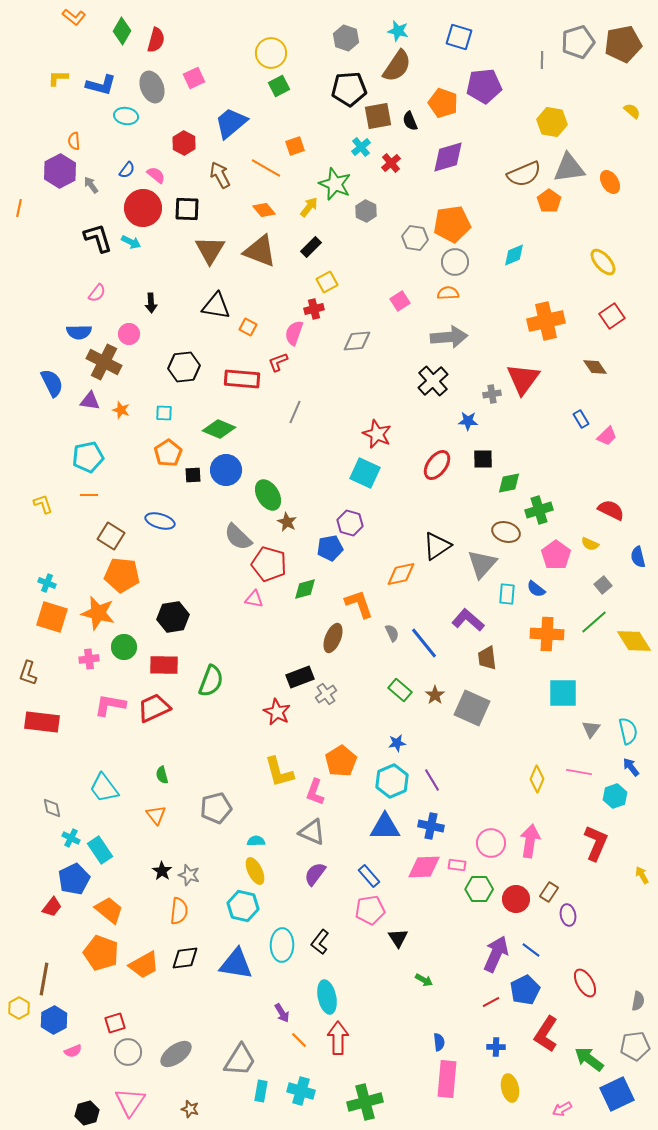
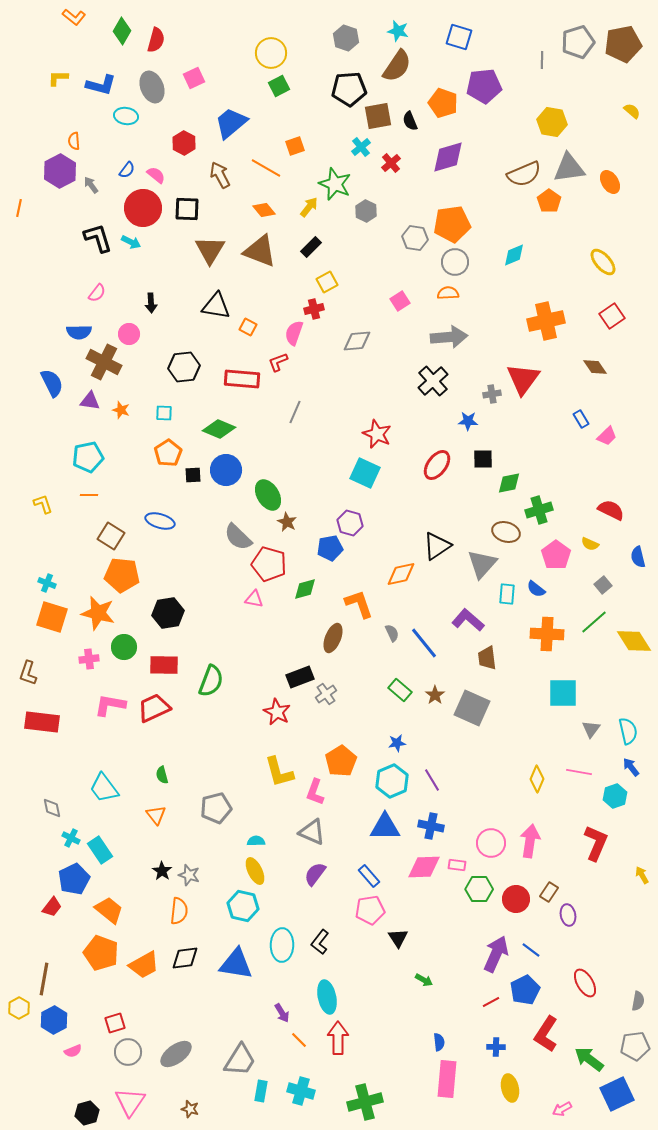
black hexagon at (173, 617): moved 5 px left, 4 px up
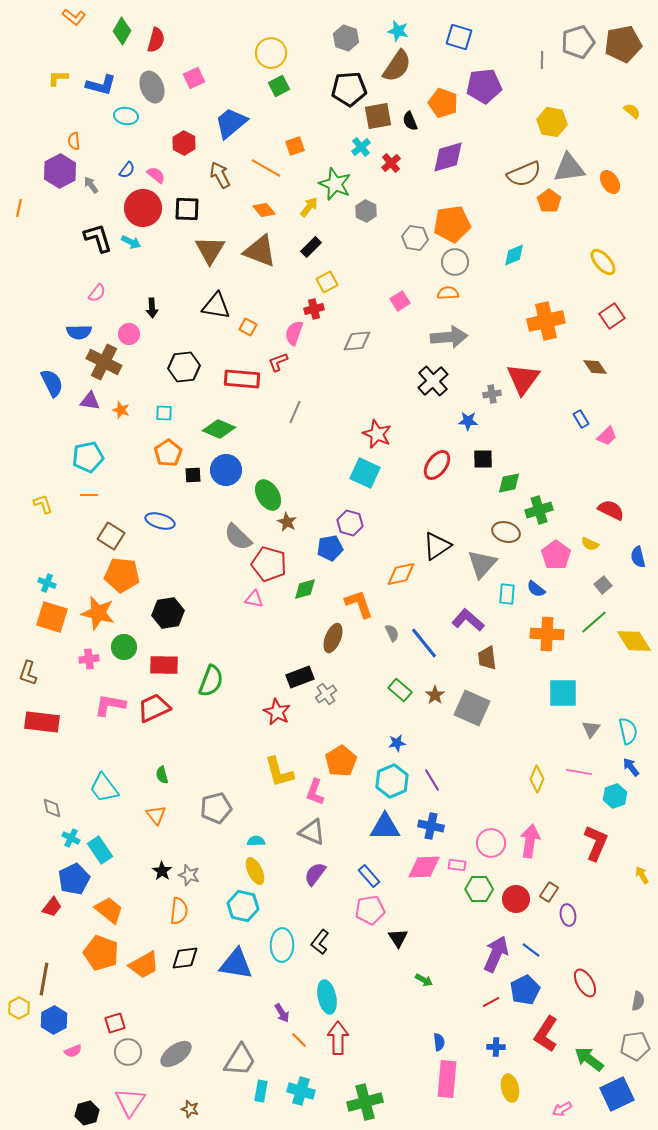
black arrow at (151, 303): moved 1 px right, 5 px down
